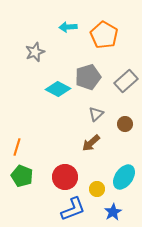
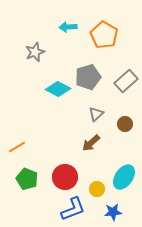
orange line: rotated 42 degrees clockwise
green pentagon: moved 5 px right, 3 px down
blue star: rotated 24 degrees clockwise
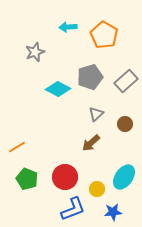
gray pentagon: moved 2 px right
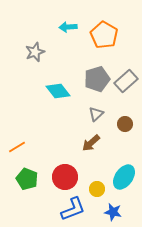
gray pentagon: moved 7 px right, 2 px down
cyan diamond: moved 2 px down; rotated 25 degrees clockwise
blue star: rotated 18 degrees clockwise
